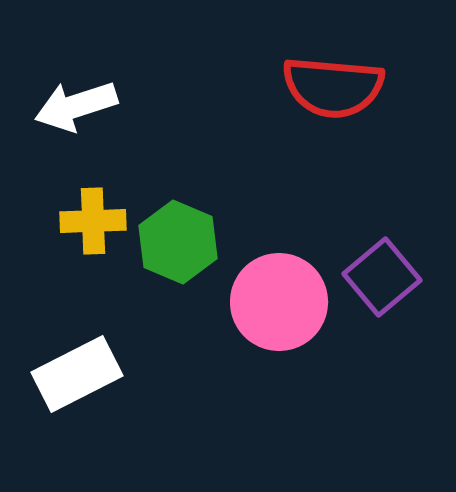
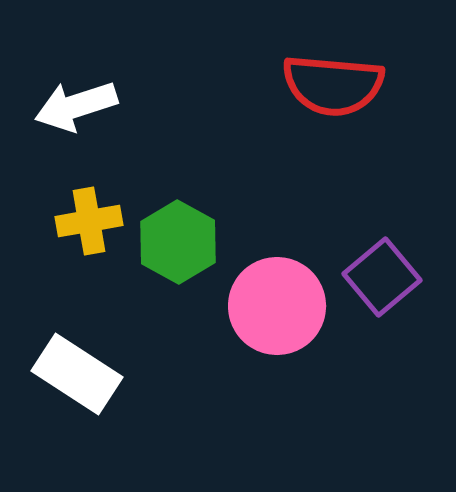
red semicircle: moved 2 px up
yellow cross: moved 4 px left; rotated 8 degrees counterclockwise
green hexagon: rotated 6 degrees clockwise
pink circle: moved 2 px left, 4 px down
white rectangle: rotated 60 degrees clockwise
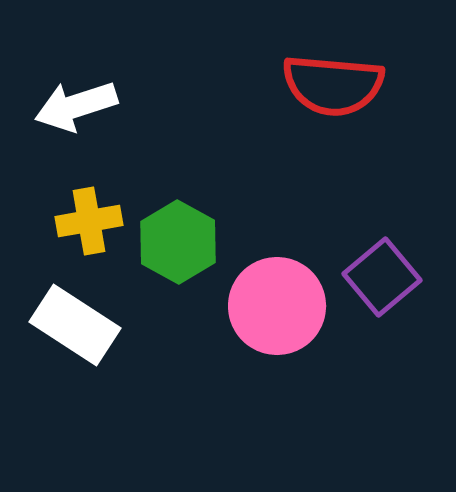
white rectangle: moved 2 px left, 49 px up
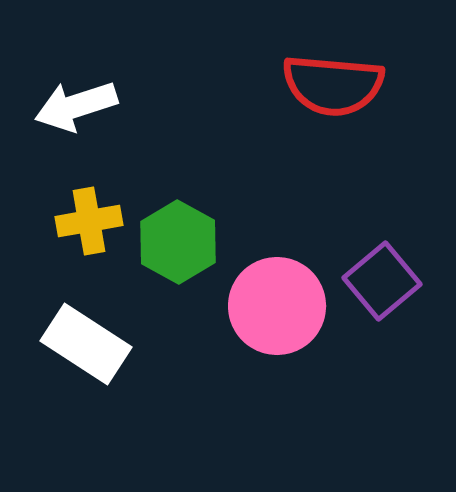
purple square: moved 4 px down
white rectangle: moved 11 px right, 19 px down
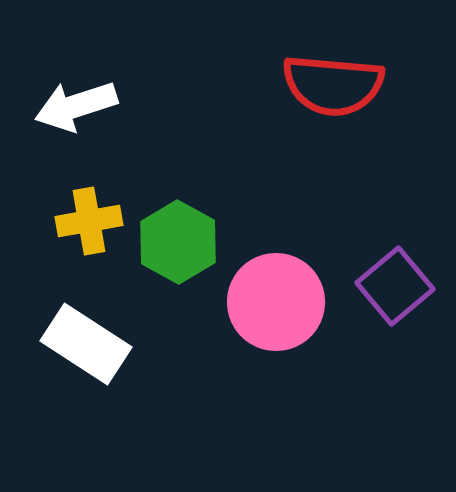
purple square: moved 13 px right, 5 px down
pink circle: moved 1 px left, 4 px up
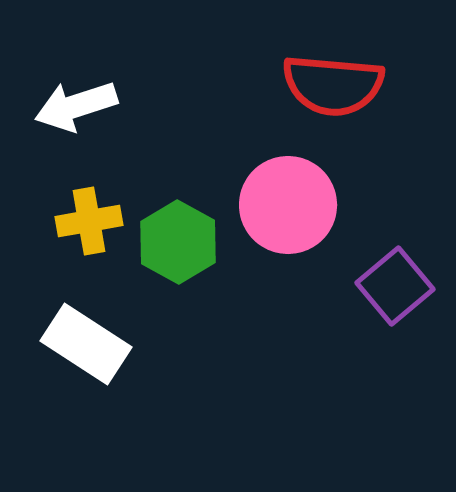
pink circle: moved 12 px right, 97 px up
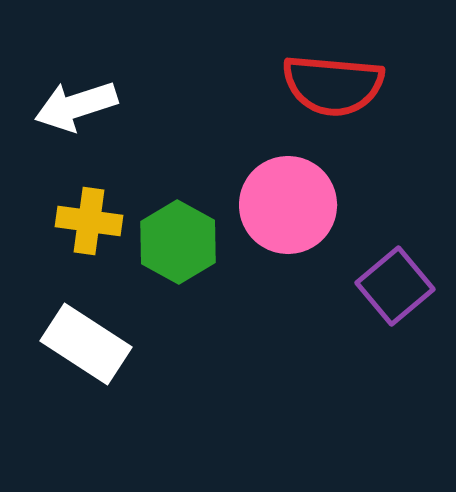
yellow cross: rotated 18 degrees clockwise
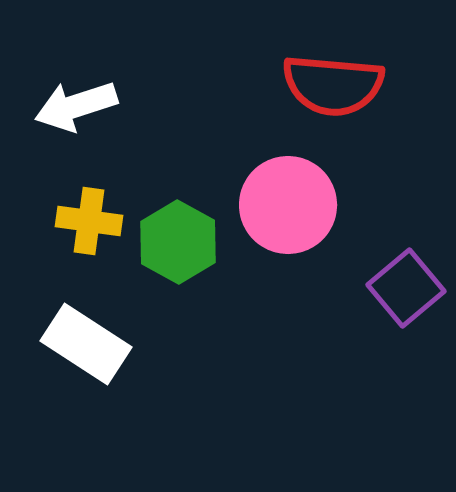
purple square: moved 11 px right, 2 px down
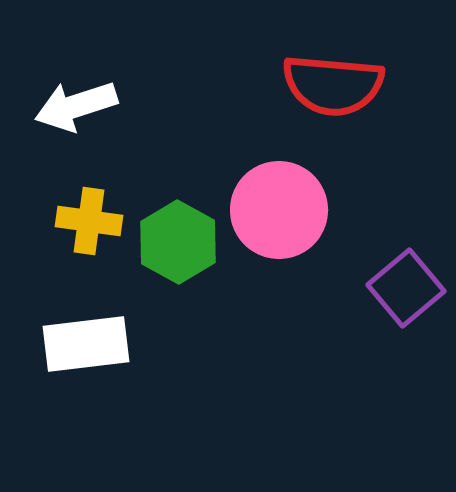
pink circle: moved 9 px left, 5 px down
white rectangle: rotated 40 degrees counterclockwise
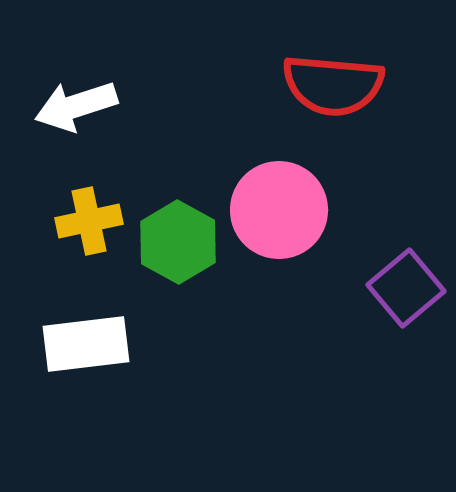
yellow cross: rotated 20 degrees counterclockwise
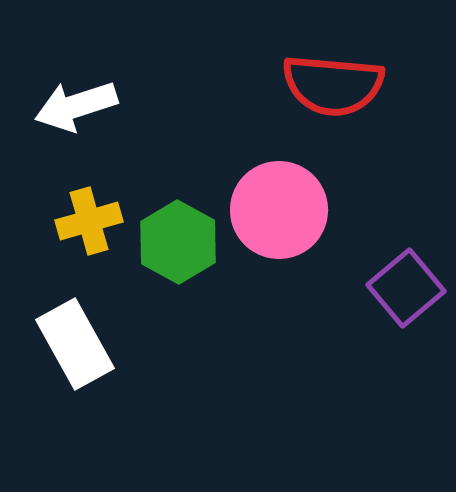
yellow cross: rotated 4 degrees counterclockwise
white rectangle: moved 11 px left; rotated 68 degrees clockwise
